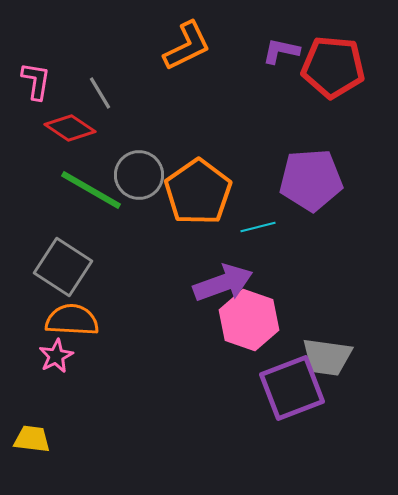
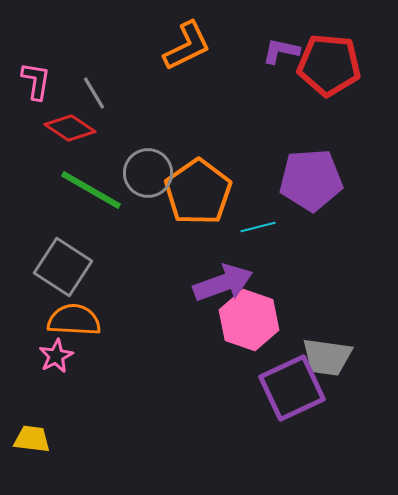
red pentagon: moved 4 px left, 2 px up
gray line: moved 6 px left
gray circle: moved 9 px right, 2 px up
orange semicircle: moved 2 px right
purple square: rotated 4 degrees counterclockwise
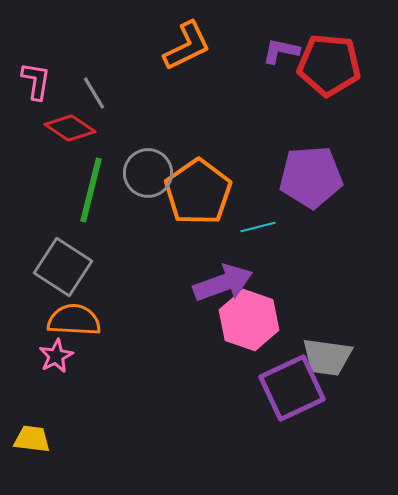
purple pentagon: moved 3 px up
green line: rotated 74 degrees clockwise
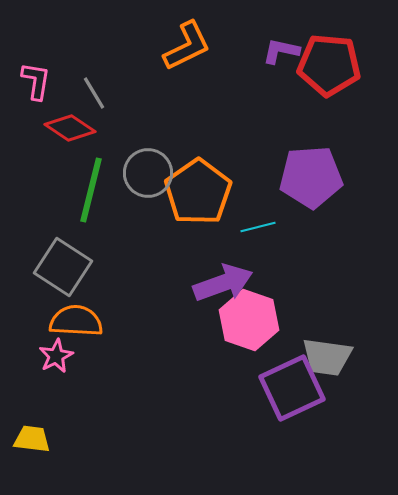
orange semicircle: moved 2 px right, 1 px down
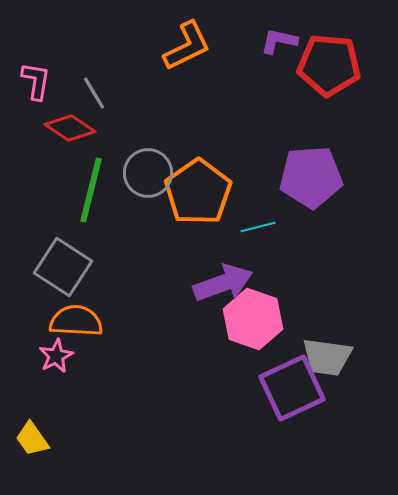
purple L-shape: moved 2 px left, 10 px up
pink hexagon: moved 4 px right, 1 px up
yellow trapezoid: rotated 132 degrees counterclockwise
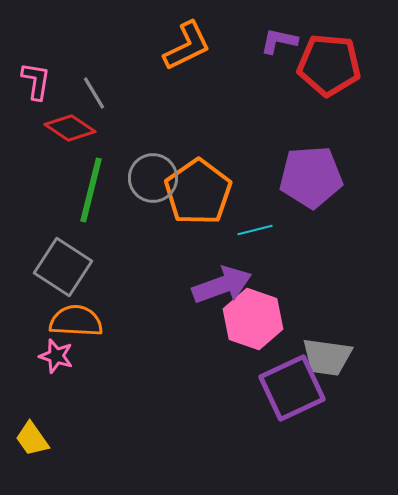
gray circle: moved 5 px right, 5 px down
cyan line: moved 3 px left, 3 px down
purple arrow: moved 1 px left, 2 px down
pink star: rotated 28 degrees counterclockwise
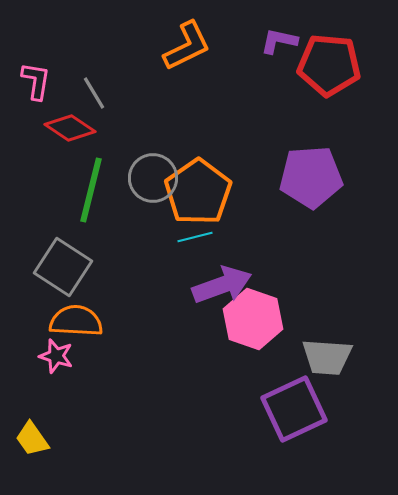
cyan line: moved 60 px left, 7 px down
gray trapezoid: rotated 4 degrees counterclockwise
purple square: moved 2 px right, 21 px down
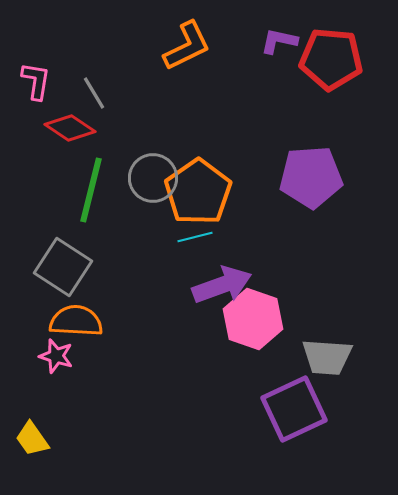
red pentagon: moved 2 px right, 6 px up
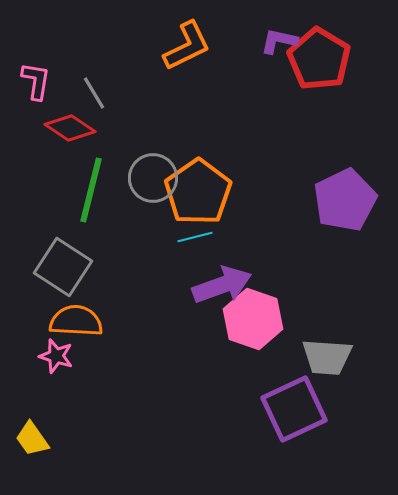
red pentagon: moved 12 px left; rotated 26 degrees clockwise
purple pentagon: moved 34 px right, 23 px down; rotated 22 degrees counterclockwise
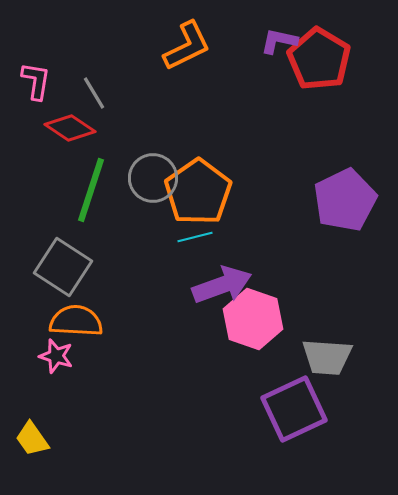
green line: rotated 4 degrees clockwise
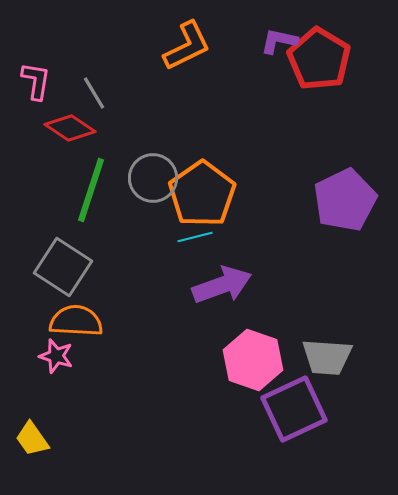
orange pentagon: moved 4 px right, 2 px down
pink hexagon: moved 41 px down
